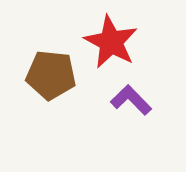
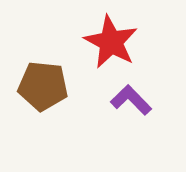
brown pentagon: moved 8 px left, 11 px down
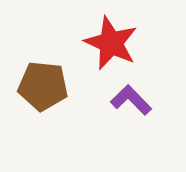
red star: moved 1 px down; rotated 4 degrees counterclockwise
